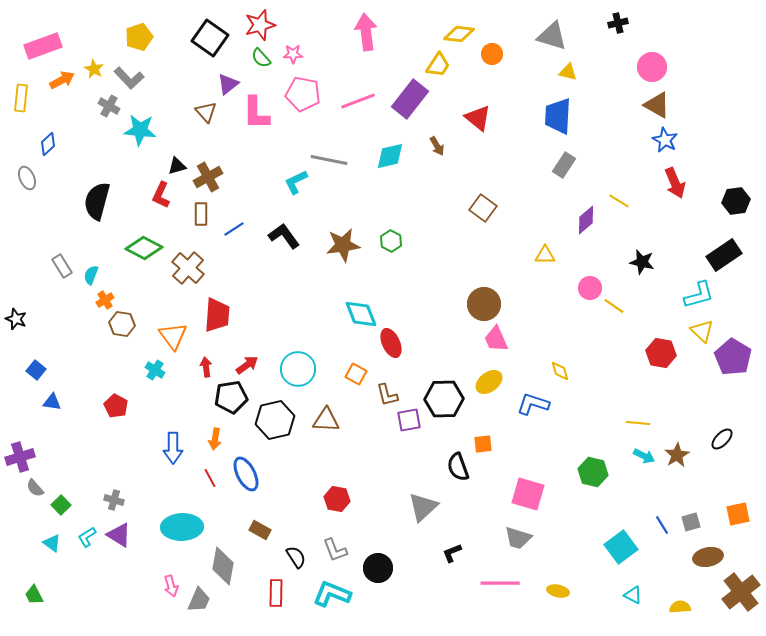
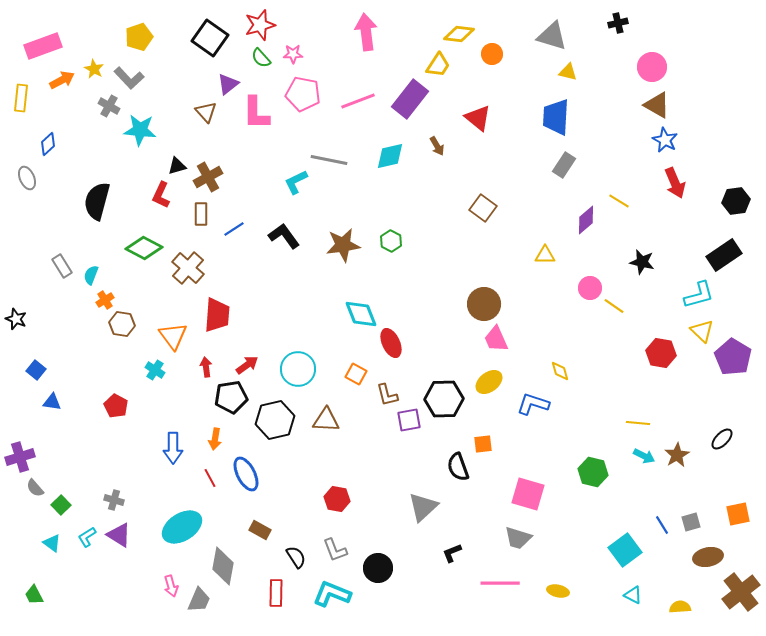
blue trapezoid at (558, 116): moved 2 px left, 1 px down
cyan ellipse at (182, 527): rotated 30 degrees counterclockwise
cyan square at (621, 547): moved 4 px right, 3 px down
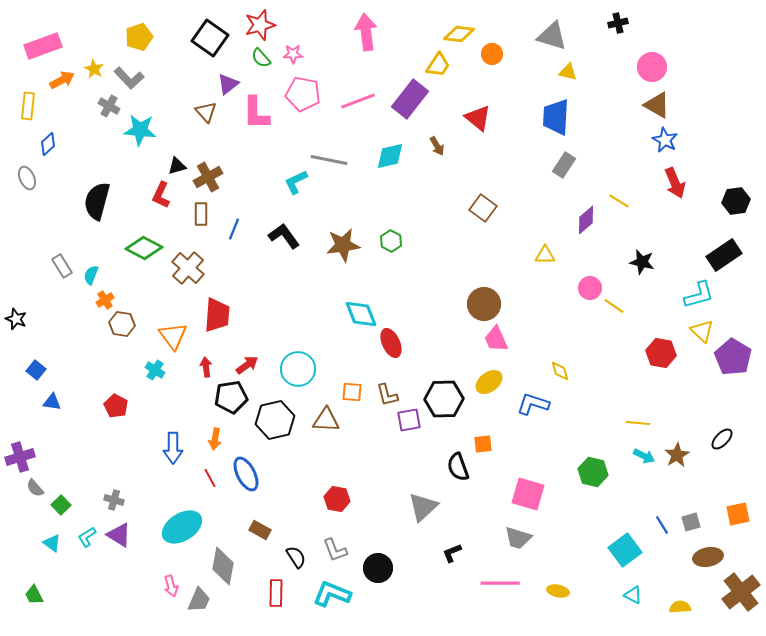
yellow rectangle at (21, 98): moved 7 px right, 8 px down
blue line at (234, 229): rotated 35 degrees counterclockwise
orange square at (356, 374): moved 4 px left, 18 px down; rotated 25 degrees counterclockwise
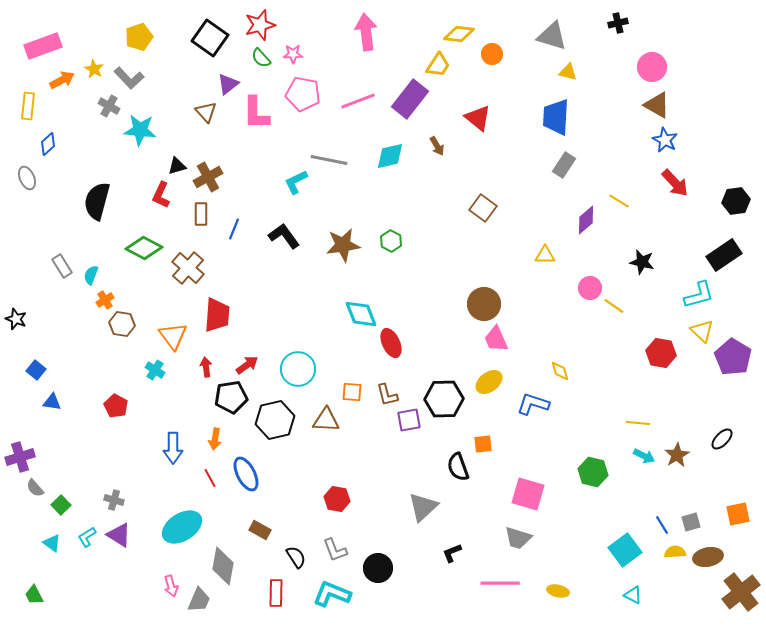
red arrow at (675, 183): rotated 20 degrees counterclockwise
yellow semicircle at (680, 607): moved 5 px left, 55 px up
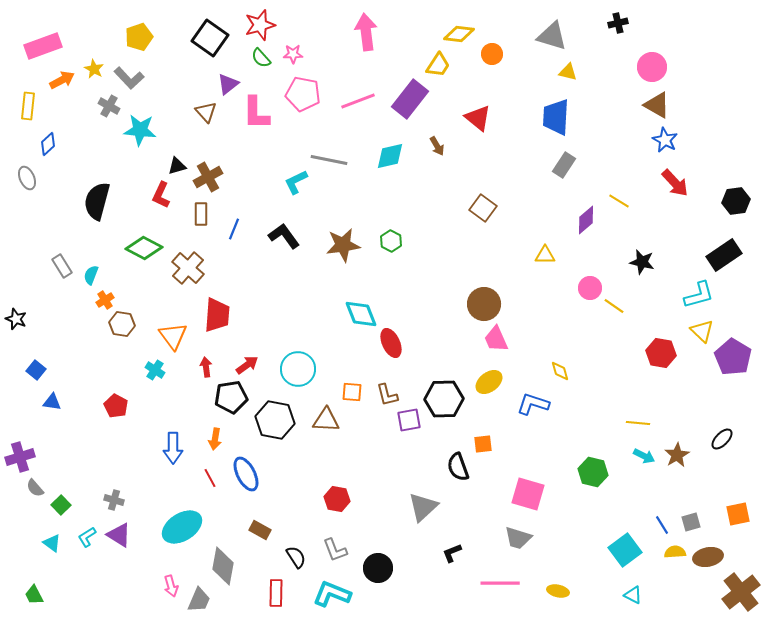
black hexagon at (275, 420): rotated 24 degrees clockwise
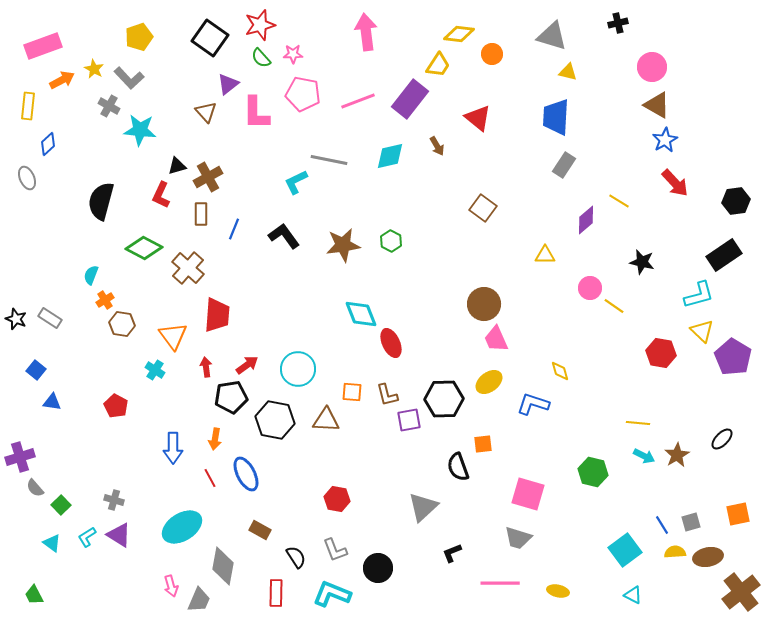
blue star at (665, 140): rotated 15 degrees clockwise
black semicircle at (97, 201): moved 4 px right
gray rectangle at (62, 266): moved 12 px left, 52 px down; rotated 25 degrees counterclockwise
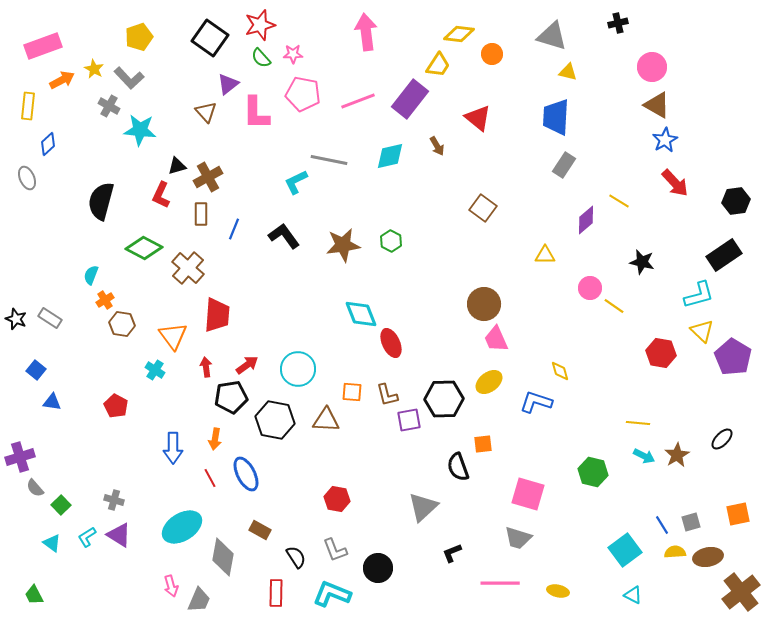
blue L-shape at (533, 404): moved 3 px right, 2 px up
gray diamond at (223, 566): moved 9 px up
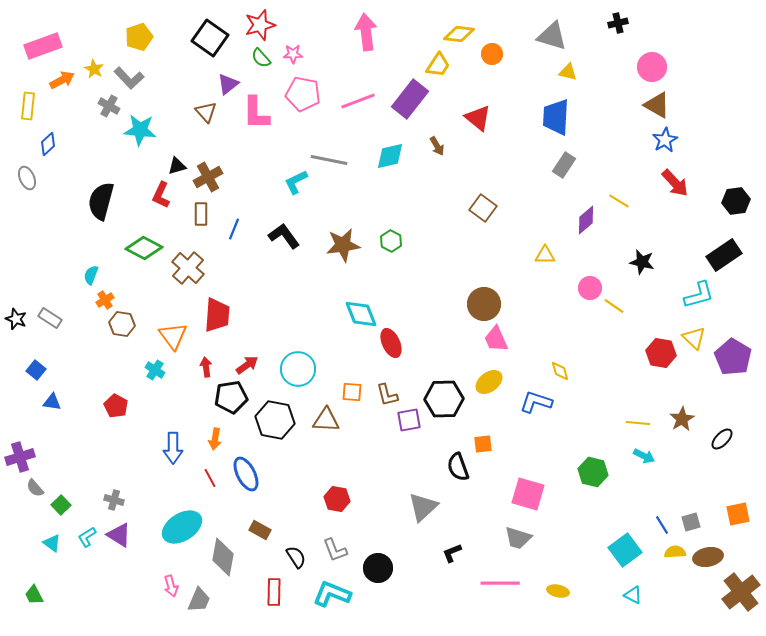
yellow triangle at (702, 331): moved 8 px left, 7 px down
brown star at (677, 455): moved 5 px right, 36 px up
red rectangle at (276, 593): moved 2 px left, 1 px up
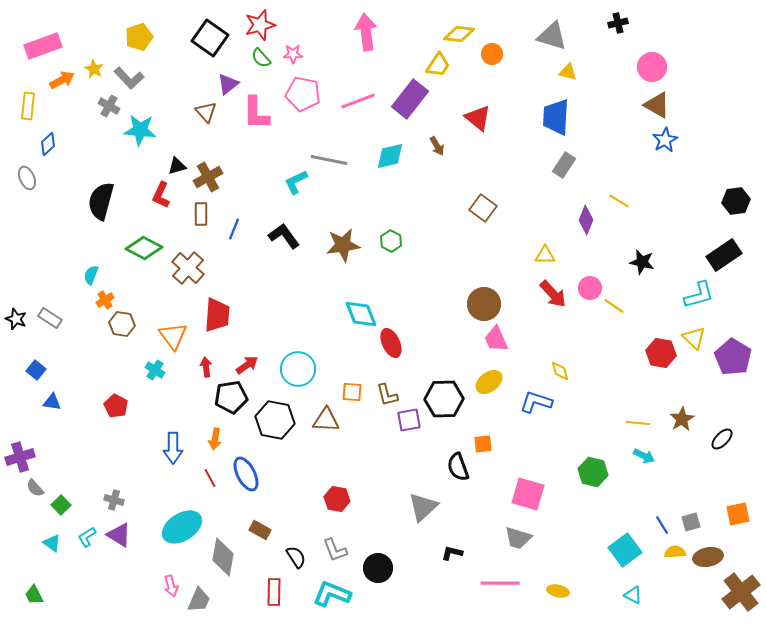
red arrow at (675, 183): moved 122 px left, 111 px down
purple diamond at (586, 220): rotated 28 degrees counterclockwise
black L-shape at (452, 553): rotated 35 degrees clockwise
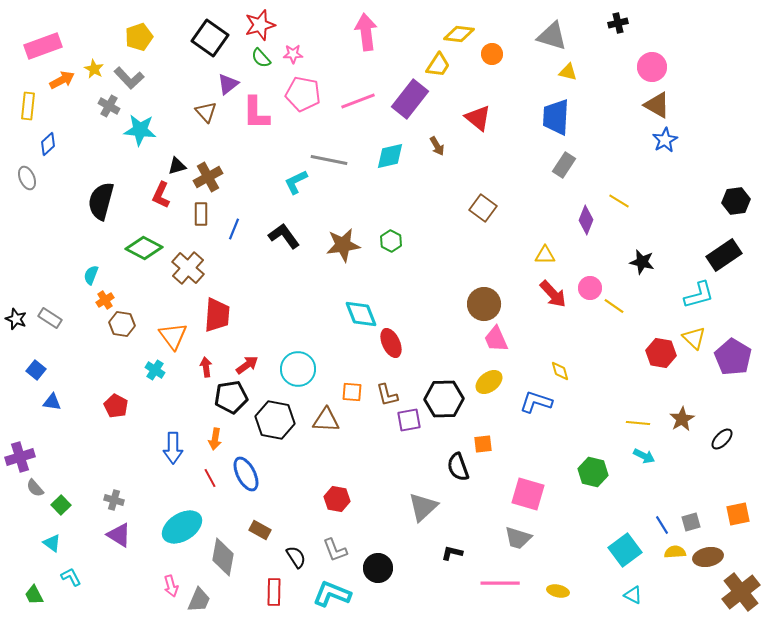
cyan L-shape at (87, 537): moved 16 px left, 40 px down; rotated 95 degrees clockwise
